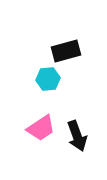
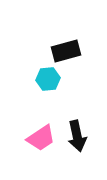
pink trapezoid: moved 10 px down
black arrow: rotated 8 degrees clockwise
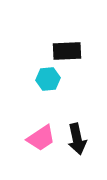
black rectangle: moved 1 px right; rotated 12 degrees clockwise
black arrow: moved 3 px down
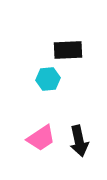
black rectangle: moved 1 px right, 1 px up
black arrow: moved 2 px right, 2 px down
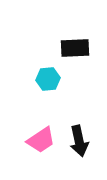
black rectangle: moved 7 px right, 2 px up
pink trapezoid: moved 2 px down
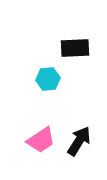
black arrow: rotated 136 degrees counterclockwise
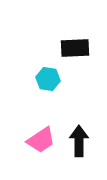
cyan hexagon: rotated 15 degrees clockwise
black arrow: rotated 32 degrees counterclockwise
